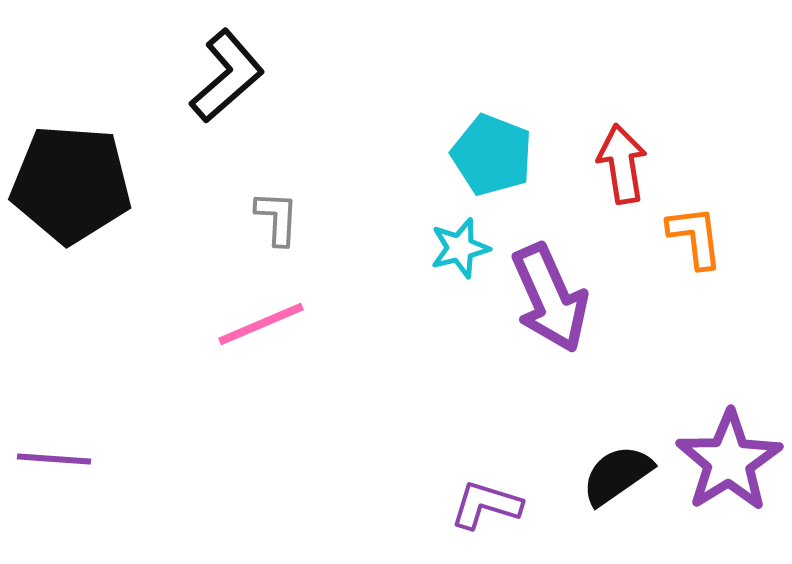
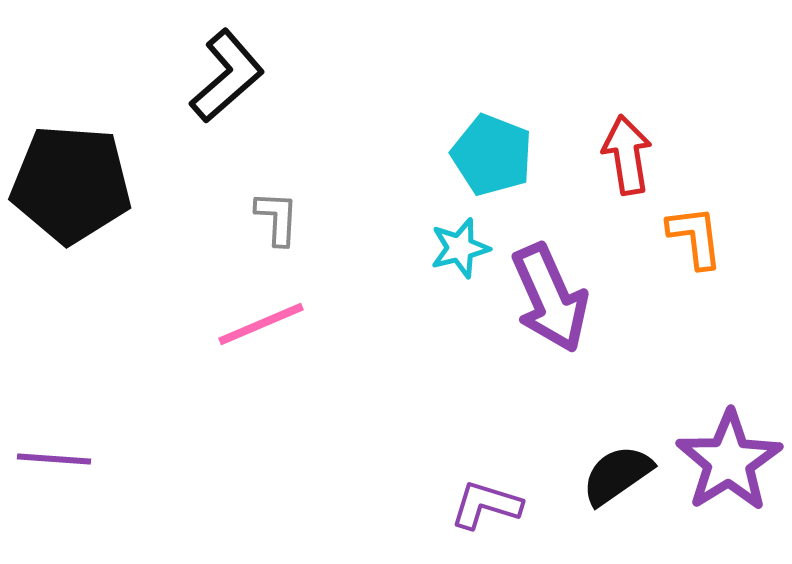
red arrow: moved 5 px right, 9 px up
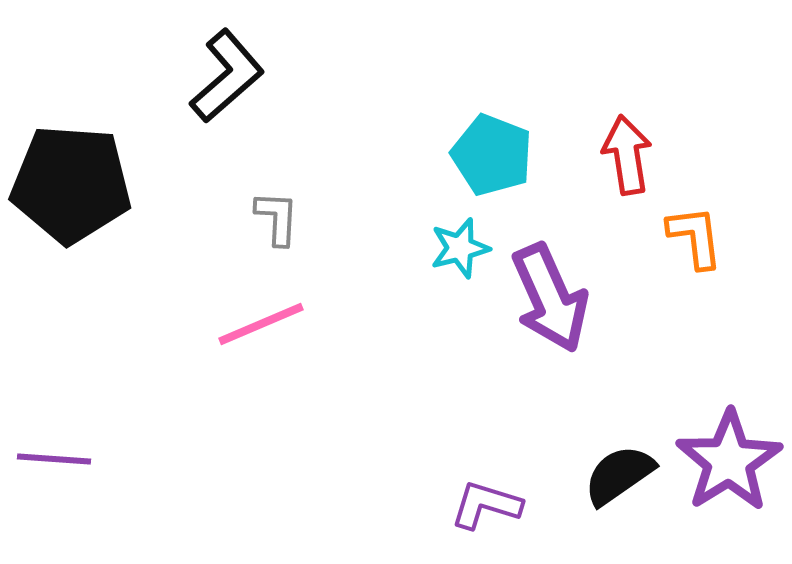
black semicircle: moved 2 px right
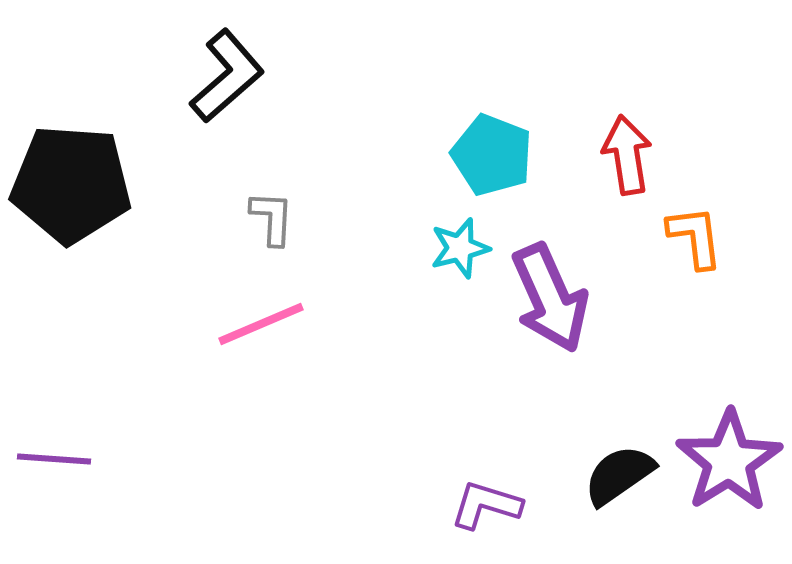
gray L-shape: moved 5 px left
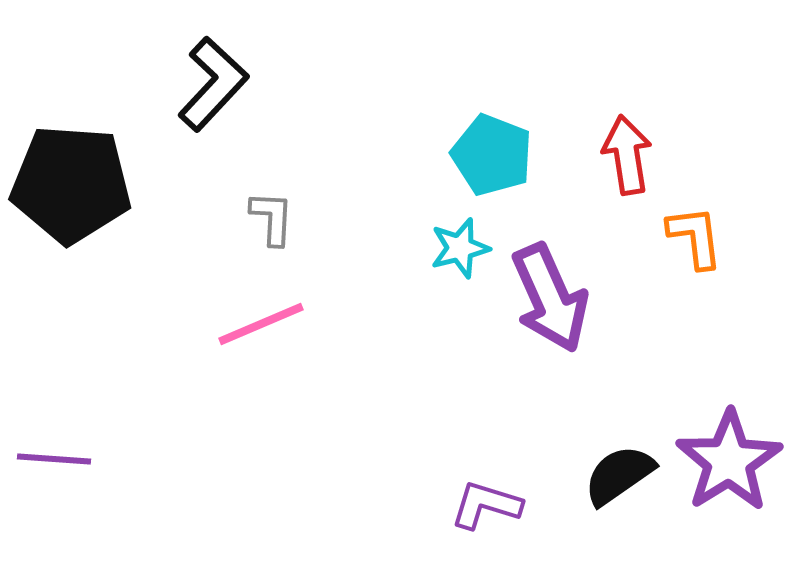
black L-shape: moved 14 px left, 8 px down; rotated 6 degrees counterclockwise
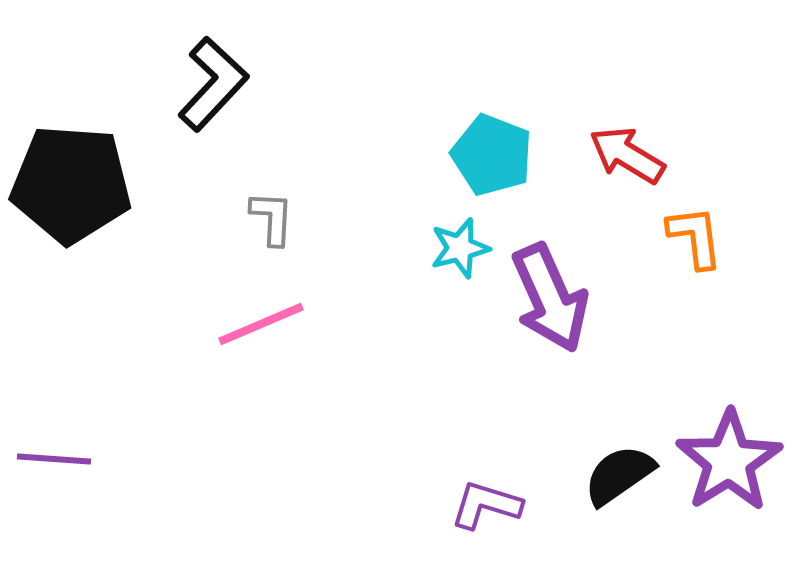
red arrow: rotated 50 degrees counterclockwise
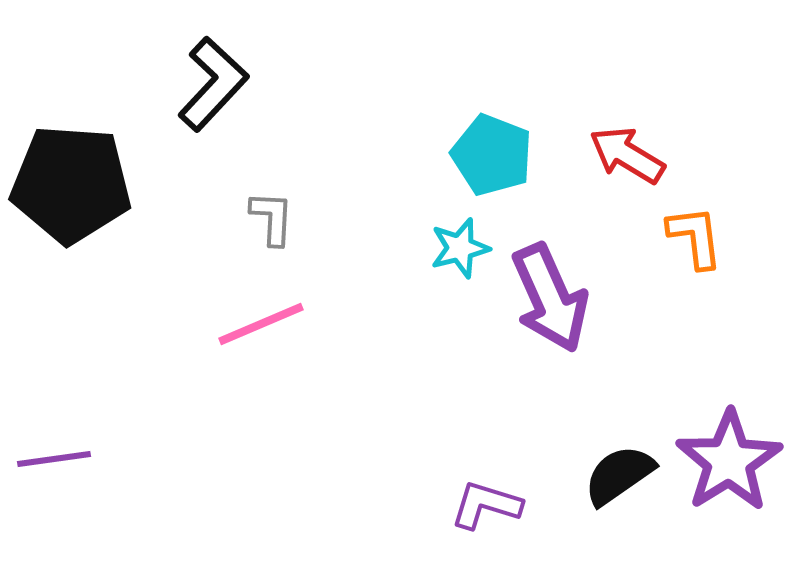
purple line: rotated 12 degrees counterclockwise
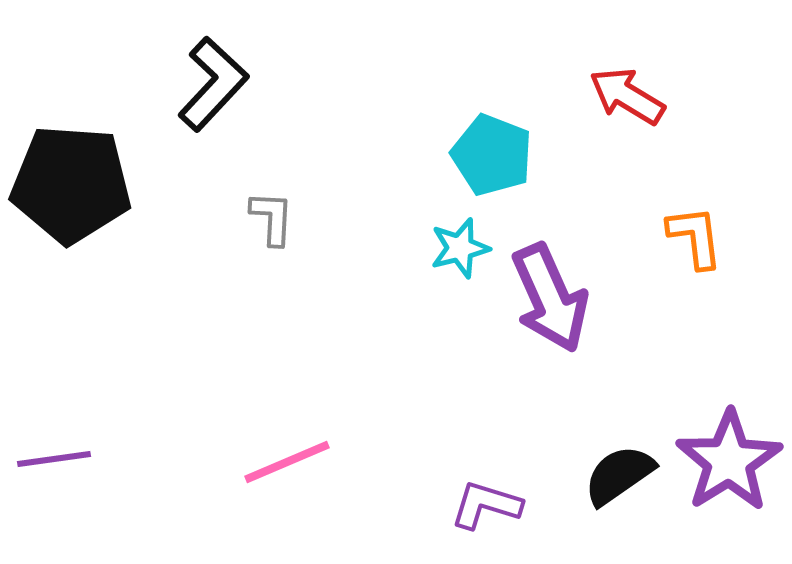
red arrow: moved 59 px up
pink line: moved 26 px right, 138 px down
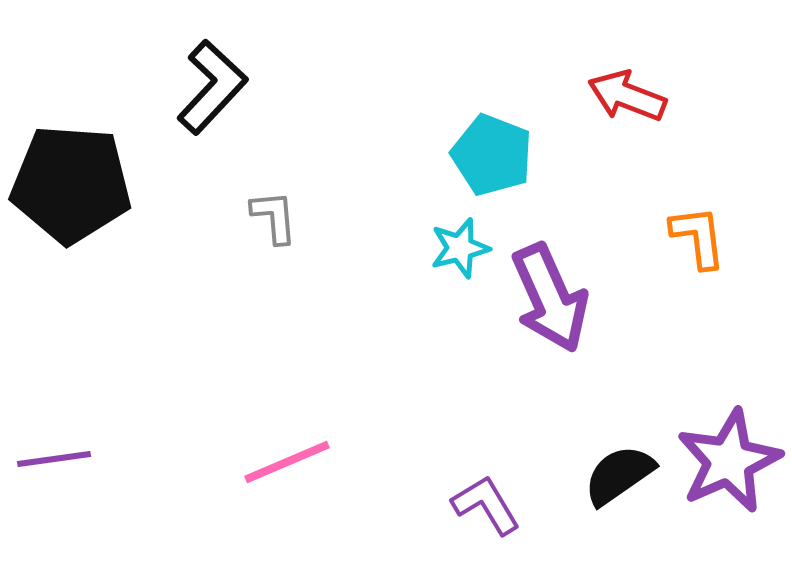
black L-shape: moved 1 px left, 3 px down
red arrow: rotated 10 degrees counterclockwise
gray L-shape: moved 2 px right, 1 px up; rotated 8 degrees counterclockwise
orange L-shape: moved 3 px right
purple star: rotated 8 degrees clockwise
purple L-shape: rotated 42 degrees clockwise
